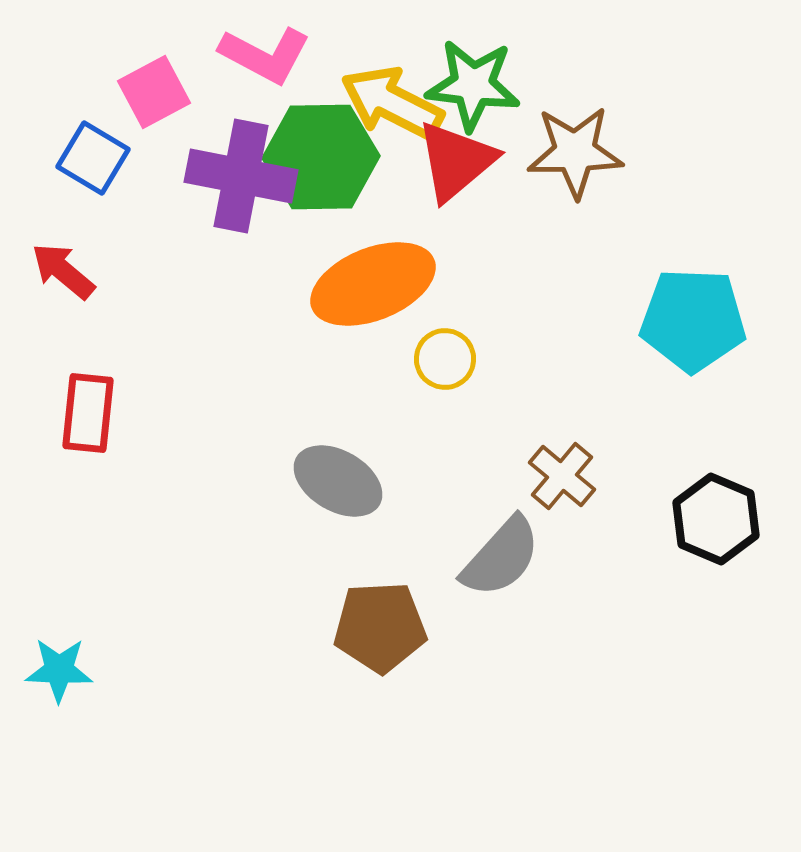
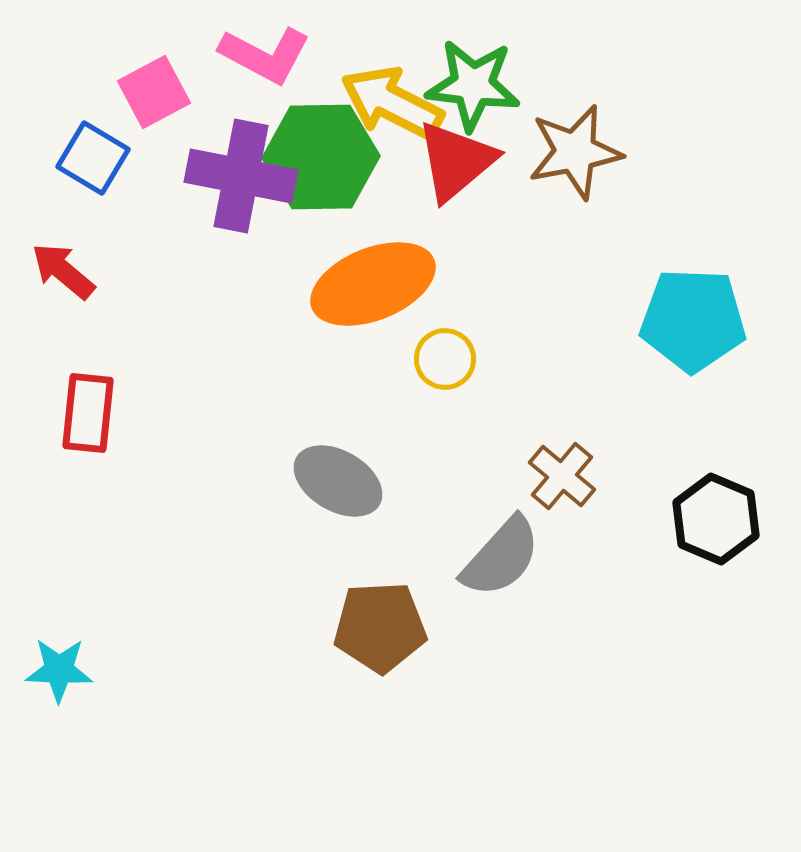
brown star: rotated 10 degrees counterclockwise
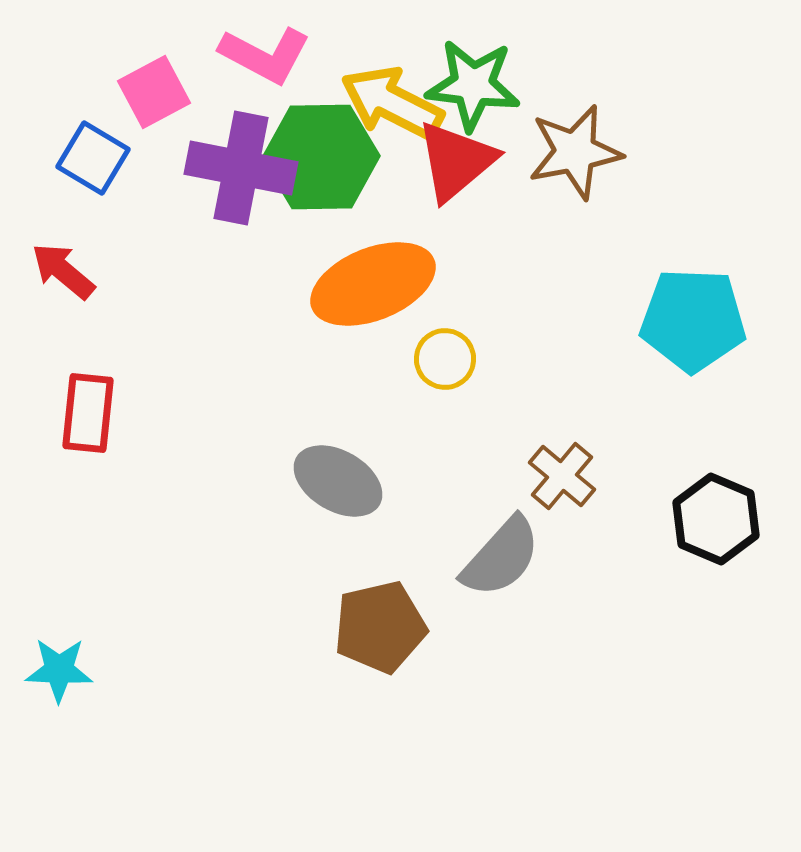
purple cross: moved 8 px up
brown pentagon: rotated 10 degrees counterclockwise
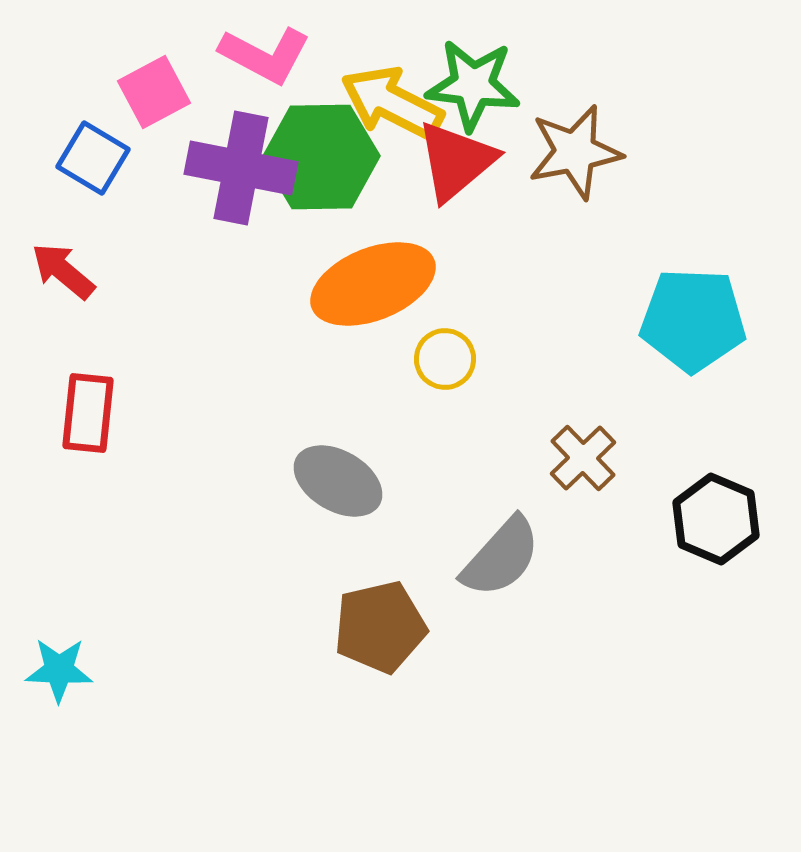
brown cross: moved 21 px right, 18 px up; rotated 6 degrees clockwise
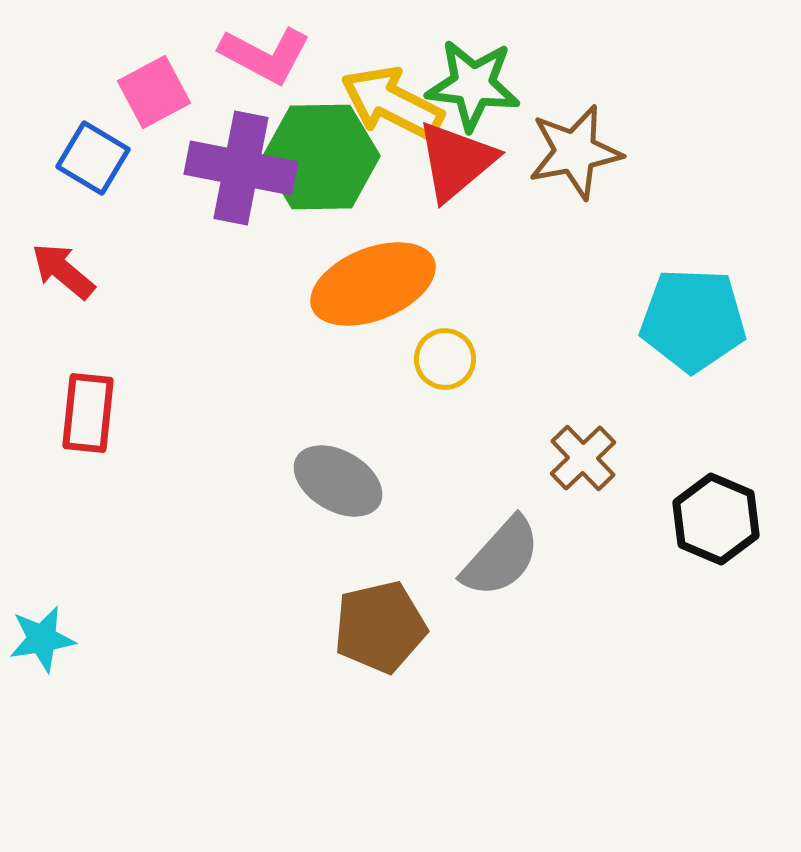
cyan star: moved 17 px left, 31 px up; rotated 12 degrees counterclockwise
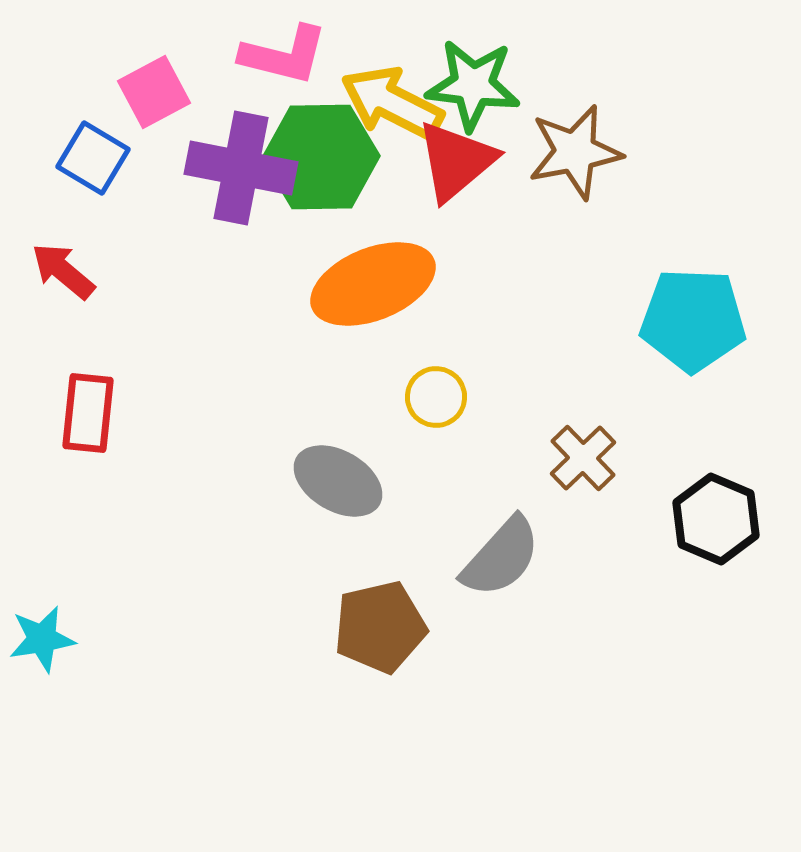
pink L-shape: moved 19 px right; rotated 14 degrees counterclockwise
yellow circle: moved 9 px left, 38 px down
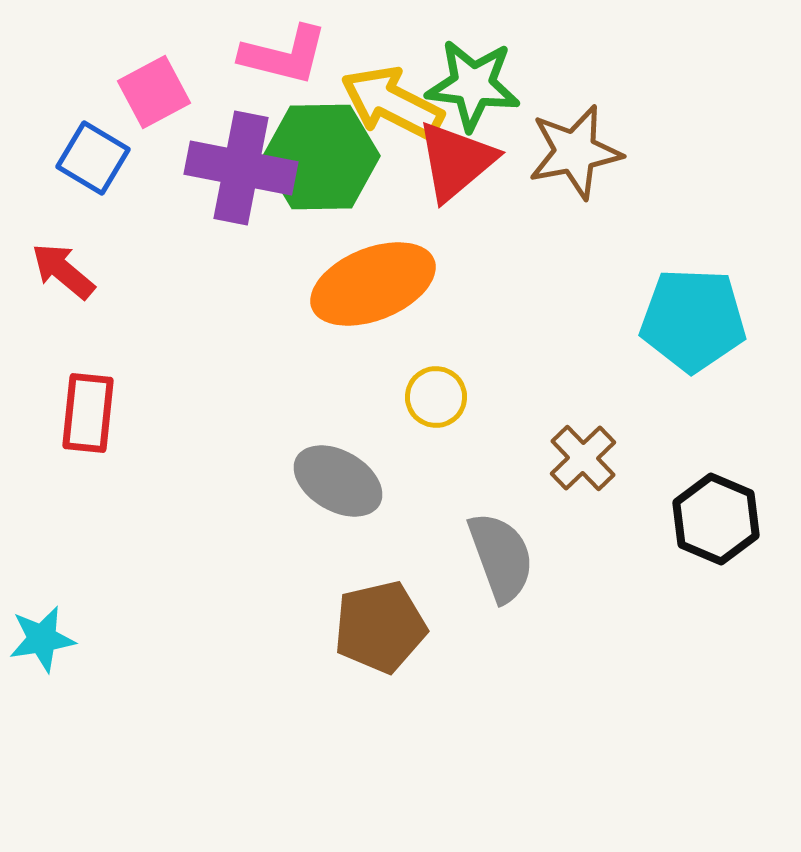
gray semicircle: rotated 62 degrees counterclockwise
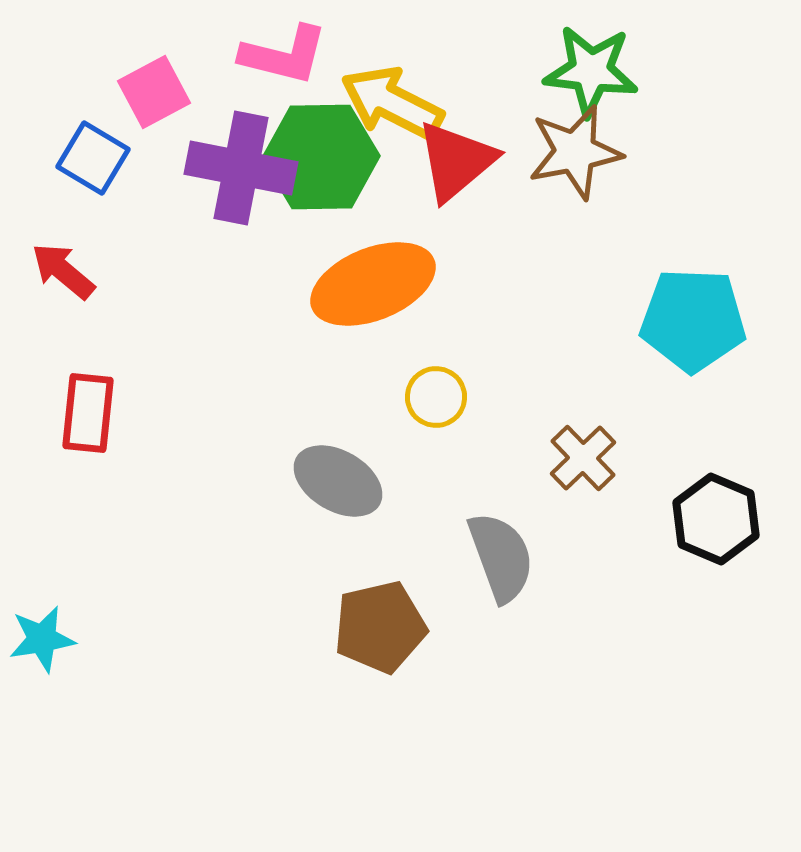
green star: moved 118 px right, 14 px up
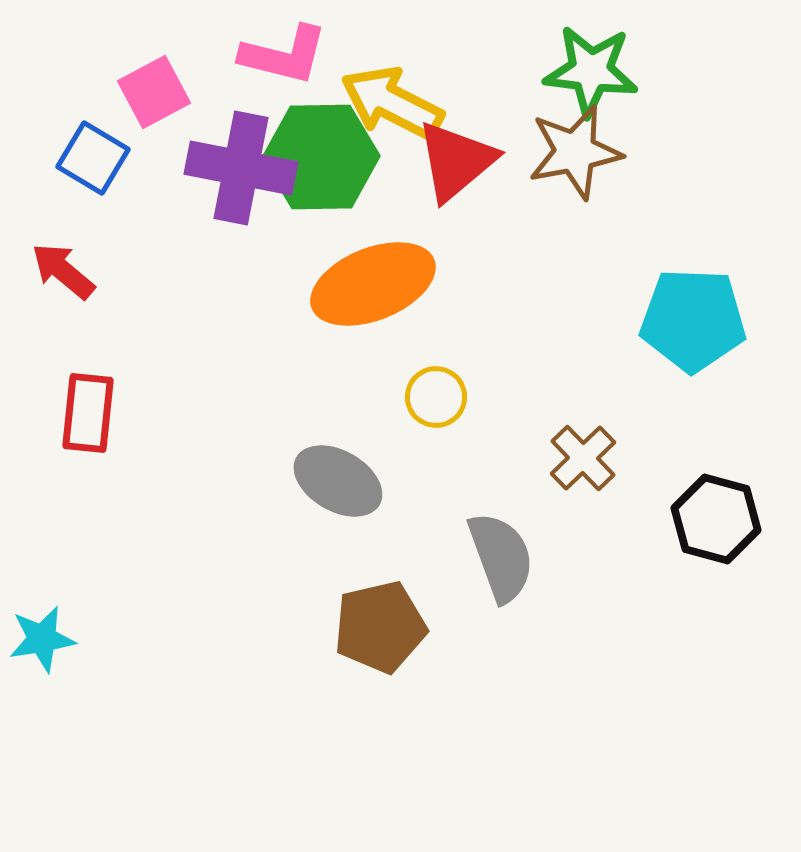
black hexagon: rotated 8 degrees counterclockwise
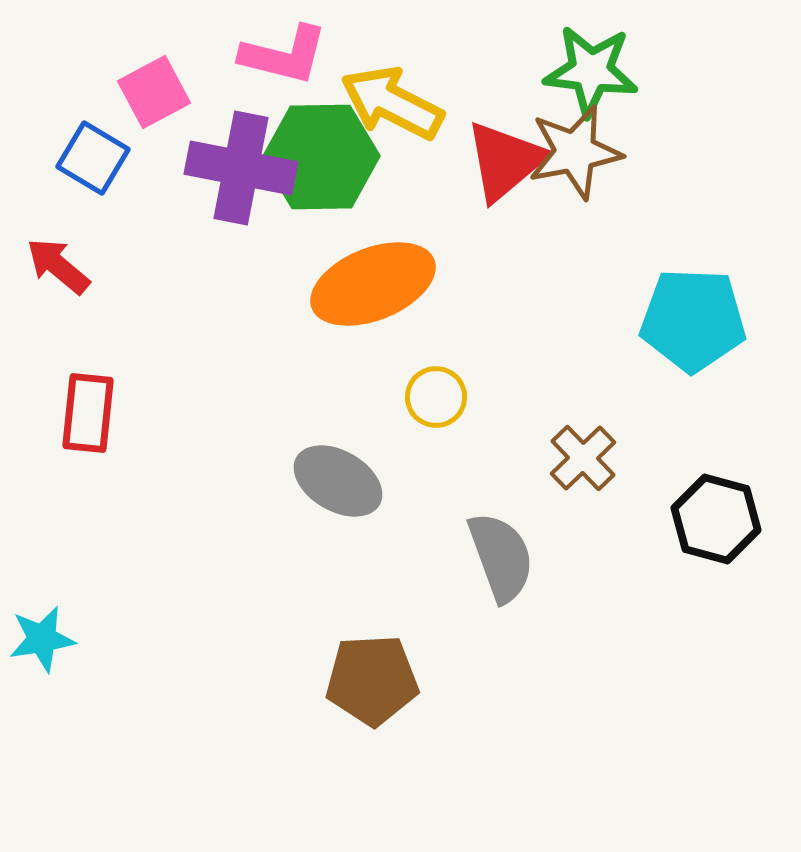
red triangle: moved 49 px right
red arrow: moved 5 px left, 5 px up
brown pentagon: moved 8 px left, 53 px down; rotated 10 degrees clockwise
